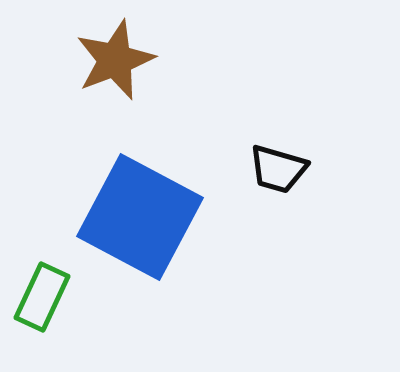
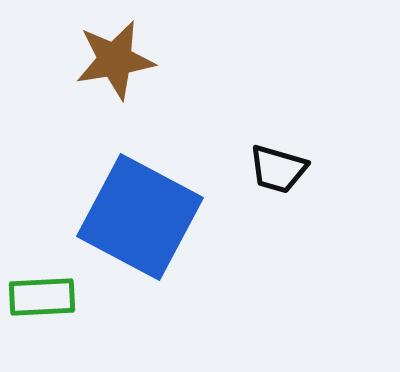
brown star: rotated 12 degrees clockwise
green rectangle: rotated 62 degrees clockwise
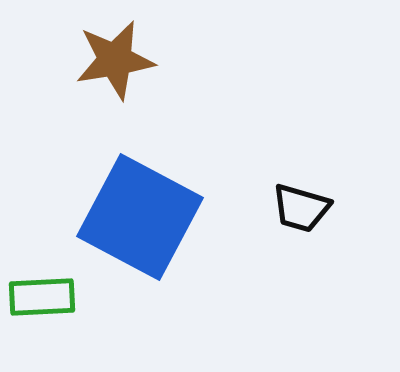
black trapezoid: moved 23 px right, 39 px down
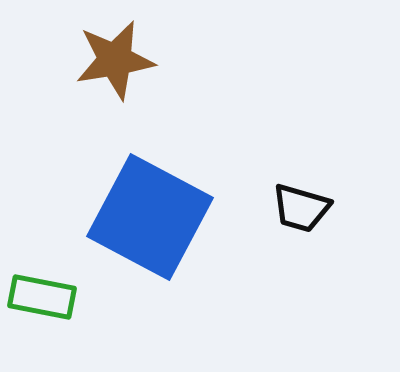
blue square: moved 10 px right
green rectangle: rotated 14 degrees clockwise
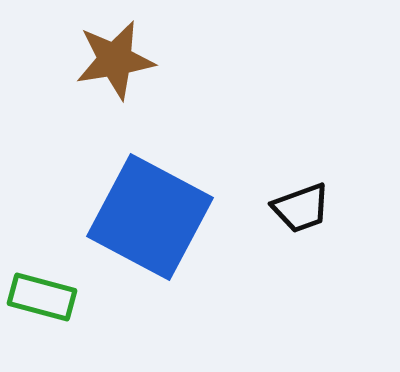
black trapezoid: rotated 36 degrees counterclockwise
green rectangle: rotated 4 degrees clockwise
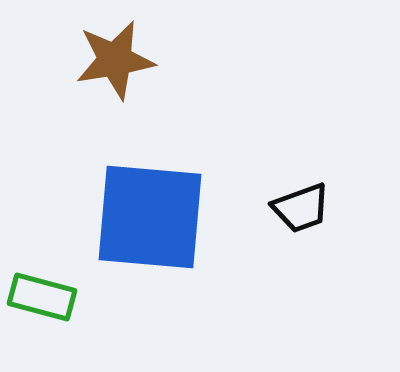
blue square: rotated 23 degrees counterclockwise
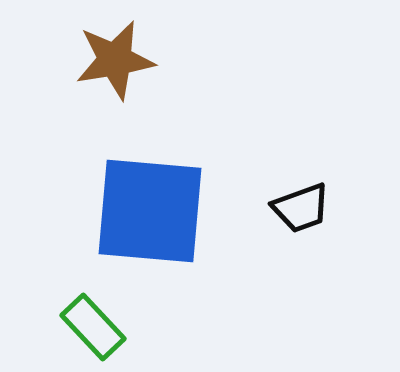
blue square: moved 6 px up
green rectangle: moved 51 px right, 30 px down; rotated 32 degrees clockwise
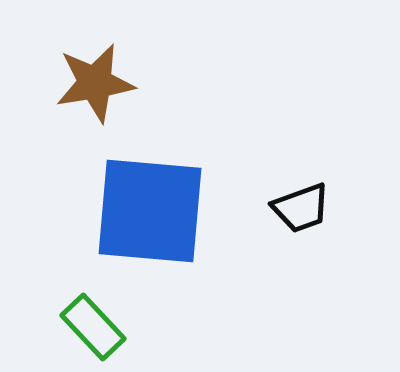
brown star: moved 20 px left, 23 px down
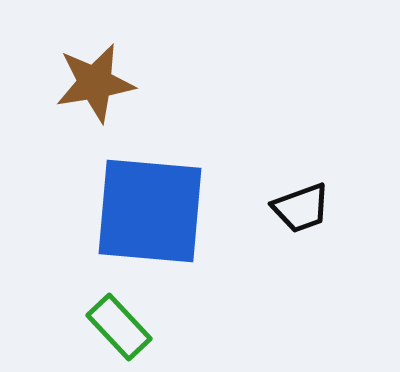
green rectangle: moved 26 px right
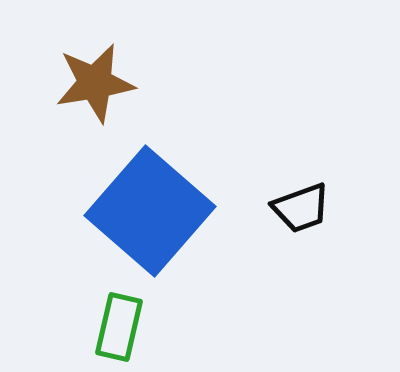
blue square: rotated 36 degrees clockwise
green rectangle: rotated 56 degrees clockwise
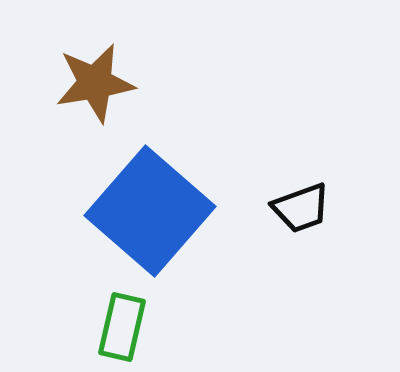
green rectangle: moved 3 px right
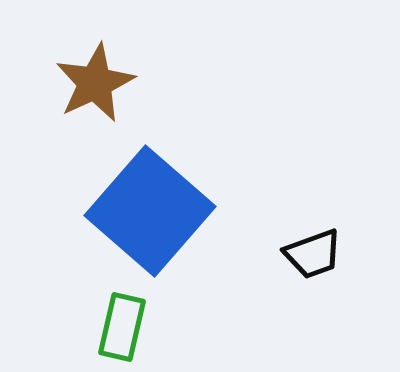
brown star: rotated 16 degrees counterclockwise
black trapezoid: moved 12 px right, 46 px down
